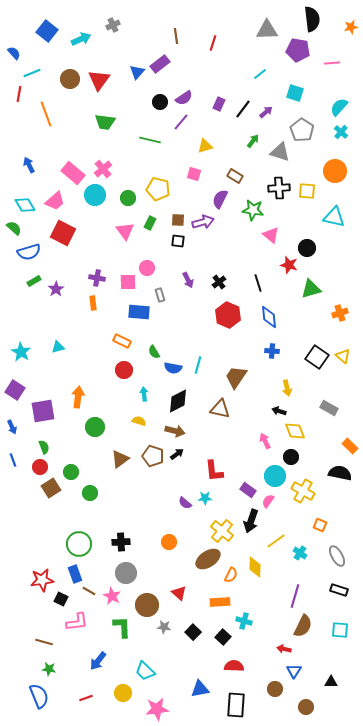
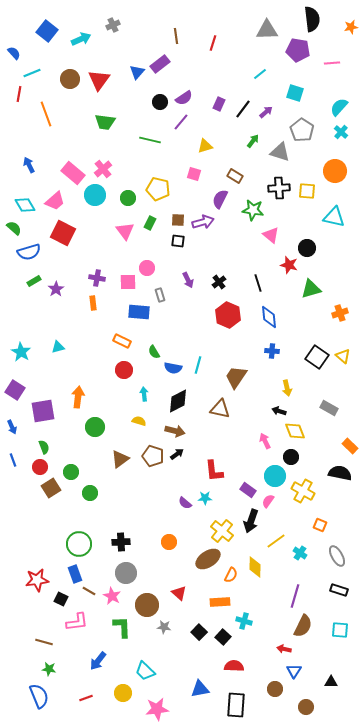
red star at (42, 580): moved 5 px left
black square at (193, 632): moved 6 px right
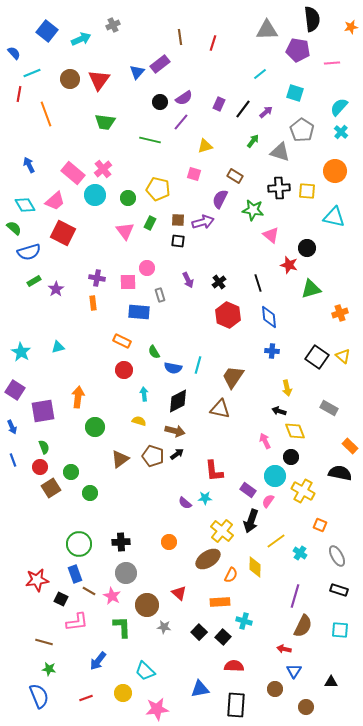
brown line at (176, 36): moved 4 px right, 1 px down
brown trapezoid at (236, 377): moved 3 px left
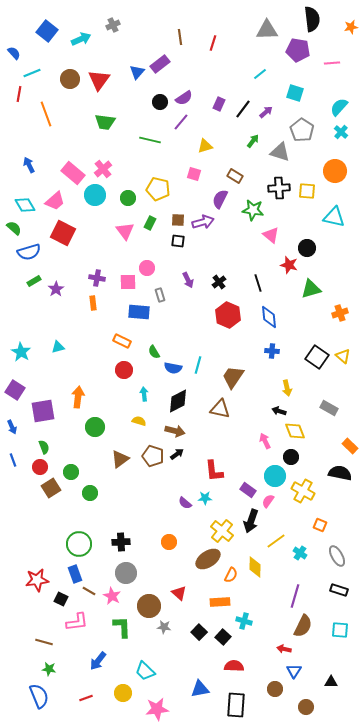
brown circle at (147, 605): moved 2 px right, 1 px down
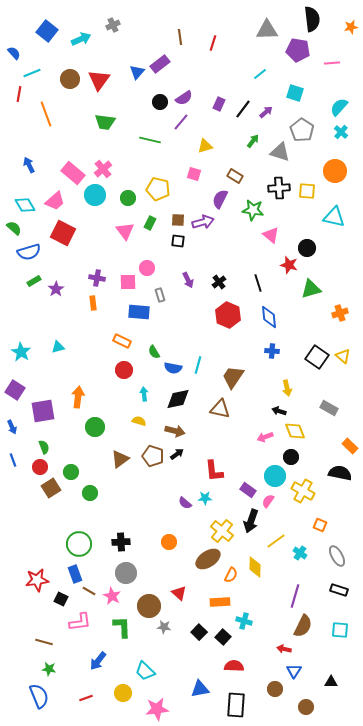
black diamond at (178, 401): moved 2 px up; rotated 15 degrees clockwise
pink arrow at (265, 441): moved 4 px up; rotated 84 degrees counterclockwise
pink L-shape at (77, 622): moved 3 px right
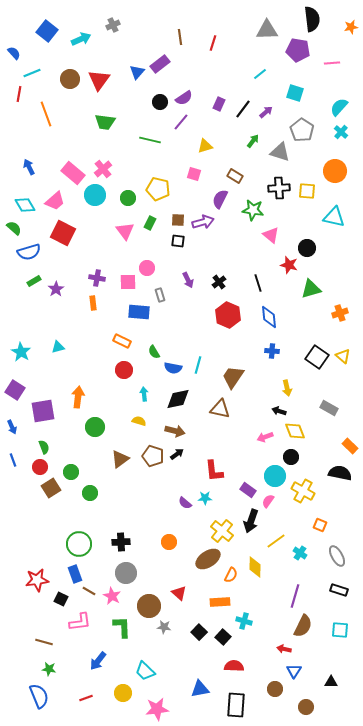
blue arrow at (29, 165): moved 2 px down
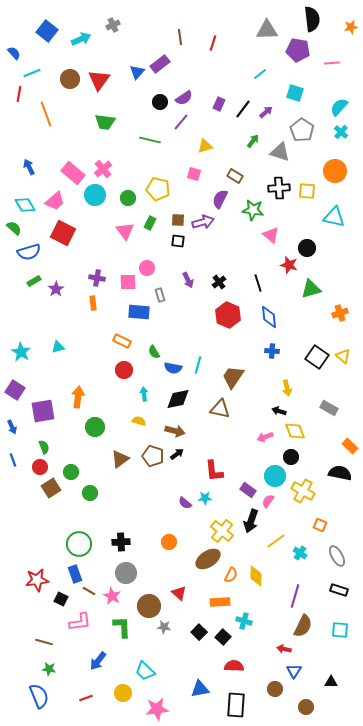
yellow diamond at (255, 567): moved 1 px right, 9 px down
